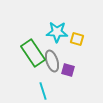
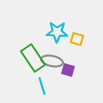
green rectangle: moved 5 px down
gray ellipse: rotated 60 degrees counterclockwise
cyan line: moved 1 px left, 5 px up
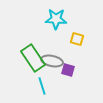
cyan star: moved 1 px left, 13 px up
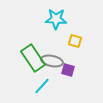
yellow square: moved 2 px left, 2 px down
cyan line: rotated 60 degrees clockwise
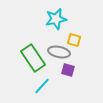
cyan star: rotated 15 degrees counterclockwise
yellow square: moved 1 px left, 1 px up
gray ellipse: moved 7 px right, 9 px up
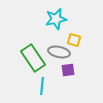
purple square: rotated 24 degrees counterclockwise
cyan line: rotated 36 degrees counterclockwise
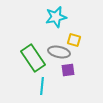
cyan star: moved 2 px up
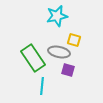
cyan star: moved 1 px right, 1 px up
purple square: rotated 24 degrees clockwise
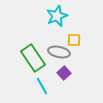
cyan star: rotated 10 degrees counterclockwise
yellow square: rotated 16 degrees counterclockwise
purple square: moved 4 px left, 3 px down; rotated 32 degrees clockwise
cyan line: rotated 36 degrees counterclockwise
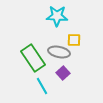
cyan star: rotated 25 degrees clockwise
purple square: moved 1 px left
